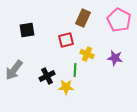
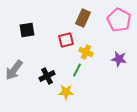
yellow cross: moved 1 px left, 2 px up
purple star: moved 4 px right, 1 px down
green line: moved 2 px right; rotated 24 degrees clockwise
yellow star: moved 5 px down
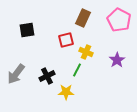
purple star: moved 2 px left, 1 px down; rotated 28 degrees clockwise
gray arrow: moved 2 px right, 4 px down
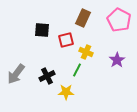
black square: moved 15 px right; rotated 14 degrees clockwise
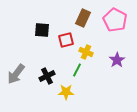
pink pentagon: moved 4 px left
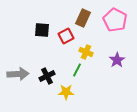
red square: moved 4 px up; rotated 14 degrees counterclockwise
gray arrow: moved 2 px right; rotated 130 degrees counterclockwise
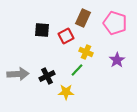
pink pentagon: moved 3 px down; rotated 10 degrees counterclockwise
green line: rotated 16 degrees clockwise
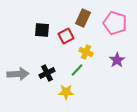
black cross: moved 3 px up
